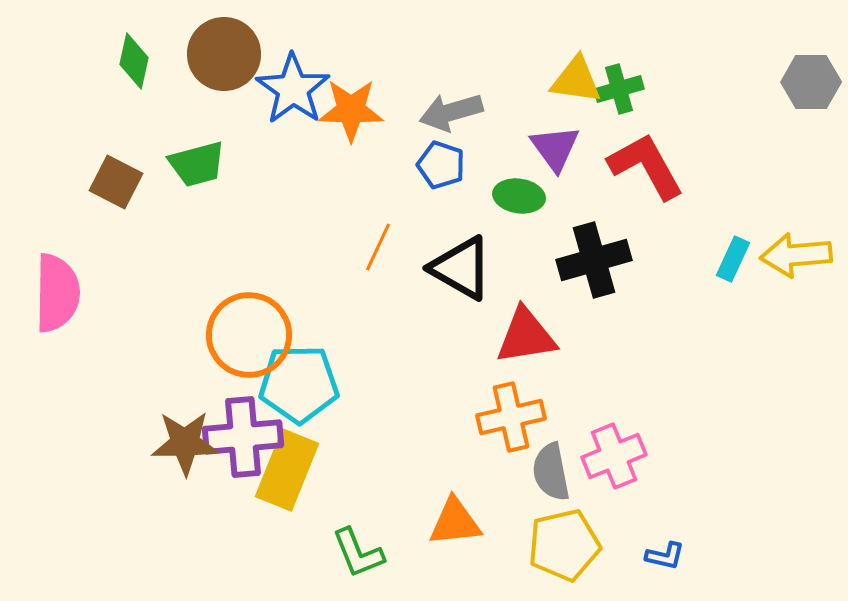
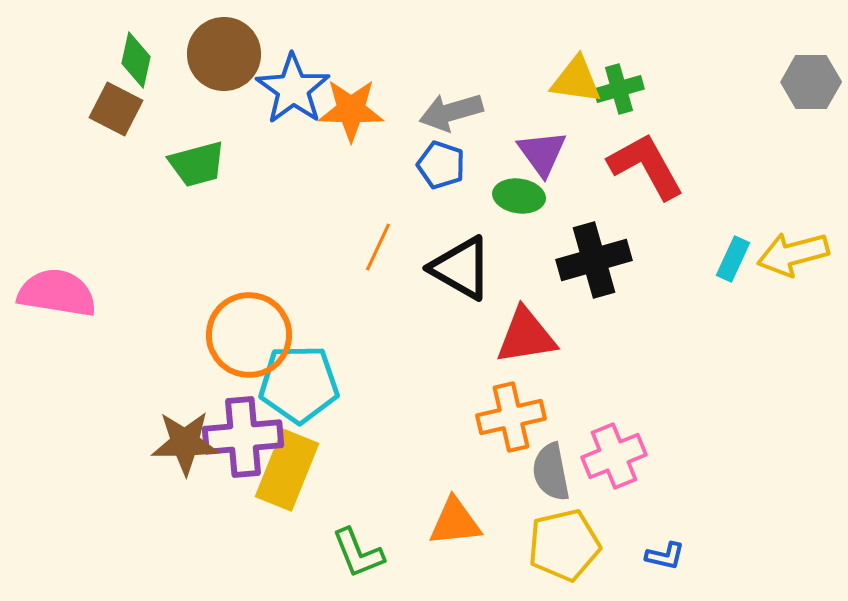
green diamond: moved 2 px right, 1 px up
purple triangle: moved 13 px left, 5 px down
brown square: moved 73 px up
yellow arrow: moved 3 px left, 1 px up; rotated 10 degrees counterclockwise
pink semicircle: rotated 82 degrees counterclockwise
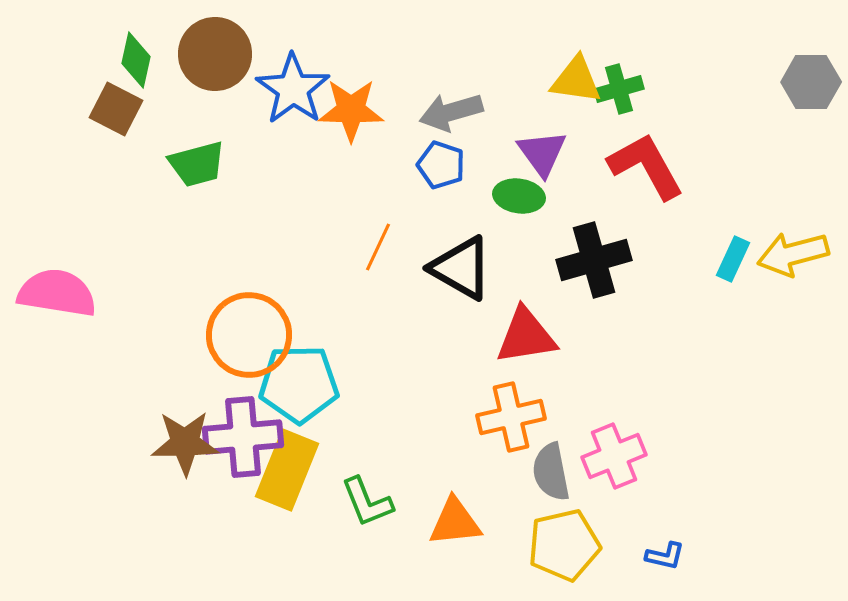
brown circle: moved 9 px left
green L-shape: moved 9 px right, 51 px up
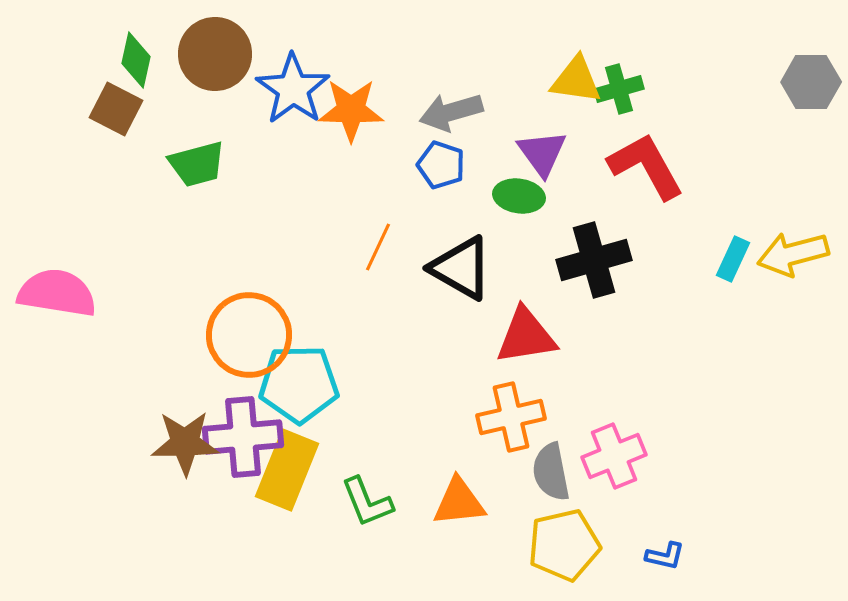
orange triangle: moved 4 px right, 20 px up
